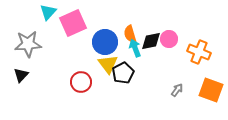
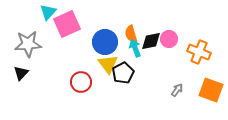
pink square: moved 6 px left, 1 px down
orange semicircle: moved 1 px right
black triangle: moved 2 px up
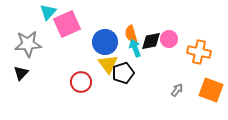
orange cross: rotated 10 degrees counterclockwise
black pentagon: rotated 10 degrees clockwise
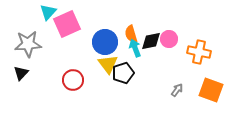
red circle: moved 8 px left, 2 px up
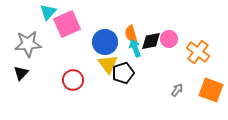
orange cross: moved 1 px left; rotated 25 degrees clockwise
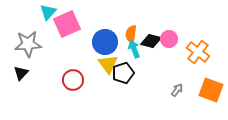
orange semicircle: rotated 24 degrees clockwise
black diamond: rotated 25 degrees clockwise
cyan arrow: moved 1 px left, 1 px down
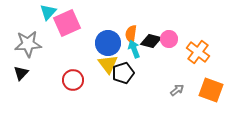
pink square: moved 1 px up
blue circle: moved 3 px right, 1 px down
gray arrow: rotated 16 degrees clockwise
